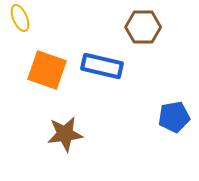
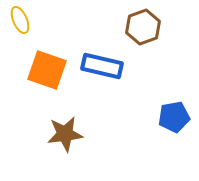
yellow ellipse: moved 2 px down
brown hexagon: rotated 20 degrees counterclockwise
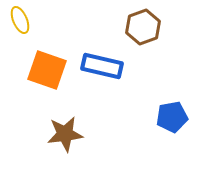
blue pentagon: moved 2 px left
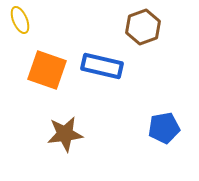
blue pentagon: moved 8 px left, 11 px down
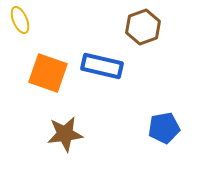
orange square: moved 1 px right, 3 px down
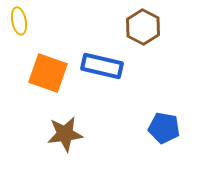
yellow ellipse: moved 1 px left, 1 px down; rotated 12 degrees clockwise
brown hexagon: rotated 12 degrees counterclockwise
blue pentagon: rotated 20 degrees clockwise
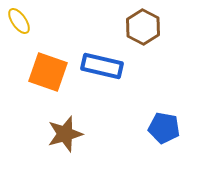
yellow ellipse: rotated 24 degrees counterclockwise
orange square: moved 1 px up
brown star: rotated 9 degrees counterclockwise
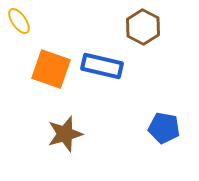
orange square: moved 3 px right, 3 px up
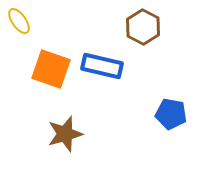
blue pentagon: moved 7 px right, 14 px up
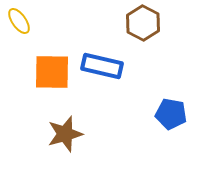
brown hexagon: moved 4 px up
orange square: moved 1 px right, 3 px down; rotated 18 degrees counterclockwise
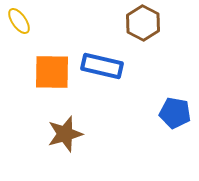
blue pentagon: moved 4 px right, 1 px up
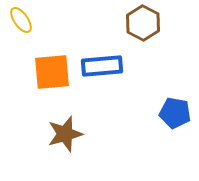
yellow ellipse: moved 2 px right, 1 px up
blue rectangle: rotated 18 degrees counterclockwise
orange square: rotated 6 degrees counterclockwise
